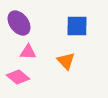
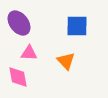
pink triangle: moved 1 px right, 1 px down
pink diamond: rotated 40 degrees clockwise
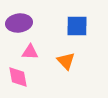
purple ellipse: rotated 60 degrees counterclockwise
pink triangle: moved 1 px right, 1 px up
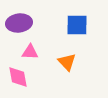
blue square: moved 1 px up
orange triangle: moved 1 px right, 1 px down
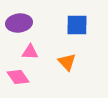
pink diamond: rotated 25 degrees counterclockwise
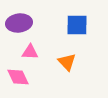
pink diamond: rotated 10 degrees clockwise
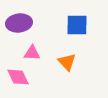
pink triangle: moved 2 px right, 1 px down
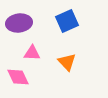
blue square: moved 10 px left, 4 px up; rotated 25 degrees counterclockwise
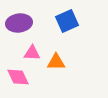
orange triangle: moved 11 px left; rotated 48 degrees counterclockwise
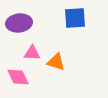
blue square: moved 8 px right, 3 px up; rotated 20 degrees clockwise
orange triangle: rotated 18 degrees clockwise
